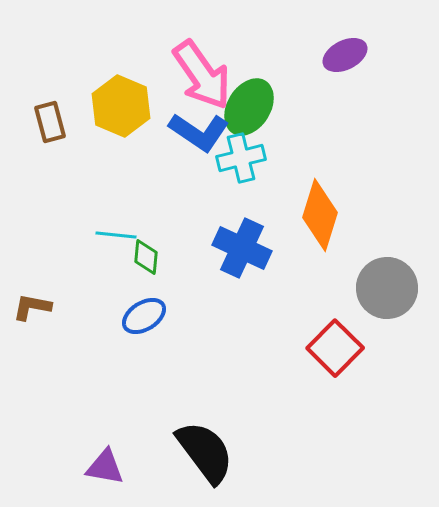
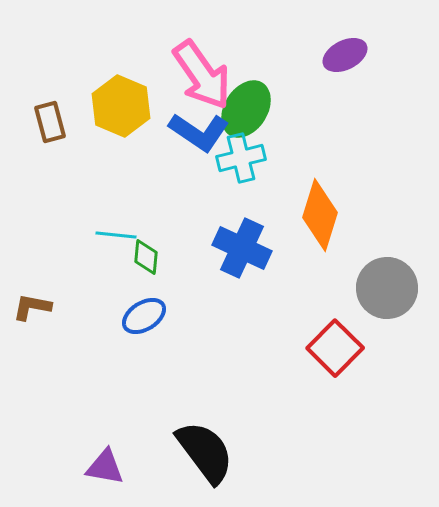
green ellipse: moved 3 px left, 2 px down
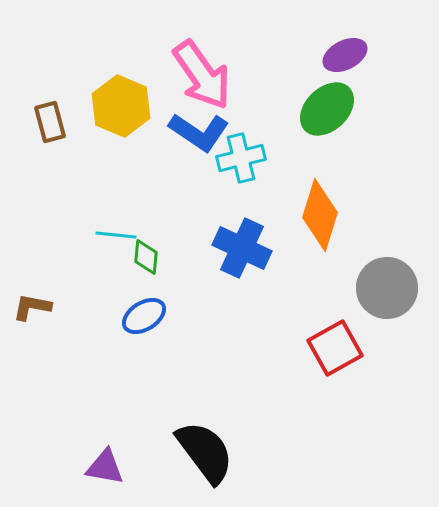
green ellipse: moved 81 px right; rotated 14 degrees clockwise
red square: rotated 16 degrees clockwise
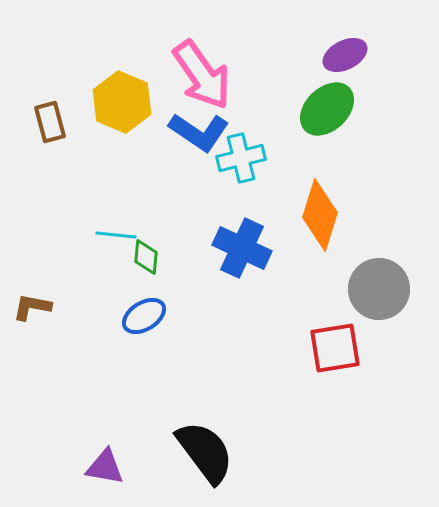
yellow hexagon: moved 1 px right, 4 px up
gray circle: moved 8 px left, 1 px down
red square: rotated 20 degrees clockwise
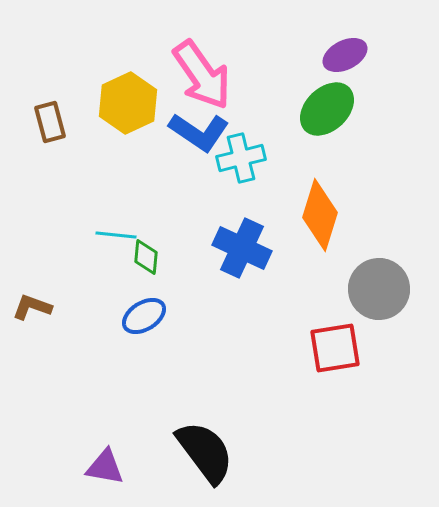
yellow hexagon: moved 6 px right, 1 px down; rotated 12 degrees clockwise
brown L-shape: rotated 9 degrees clockwise
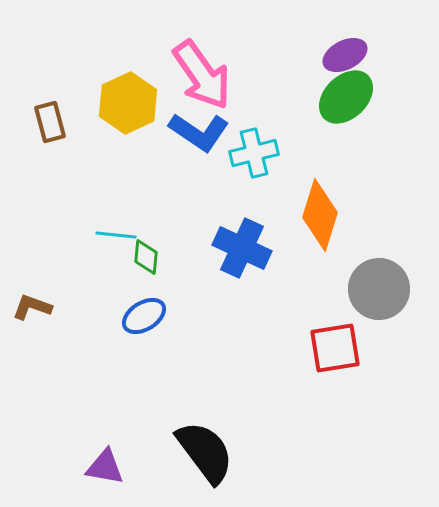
green ellipse: moved 19 px right, 12 px up
cyan cross: moved 13 px right, 5 px up
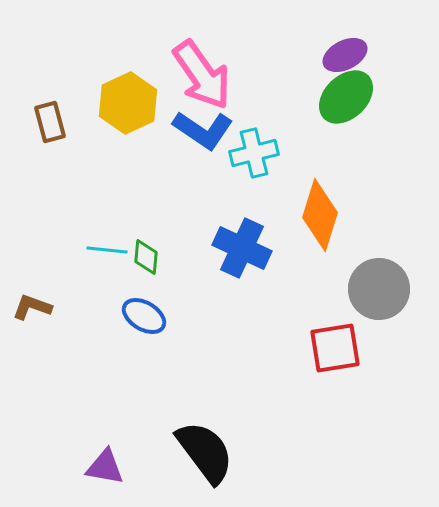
blue L-shape: moved 4 px right, 2 px up
cyan line: moved 9 px left, 15 px down
blue ellipse: rotated 63 degrees clockwise
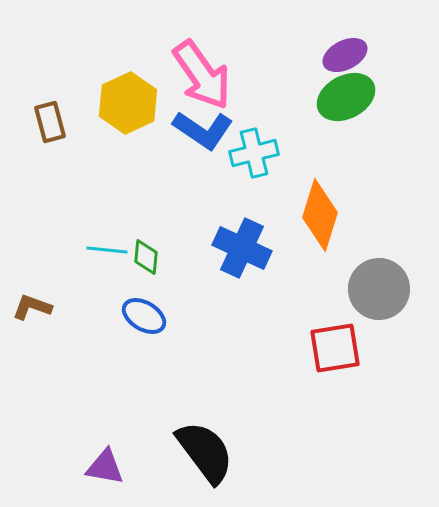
green ellipse: rotated 16 degrees clockwise
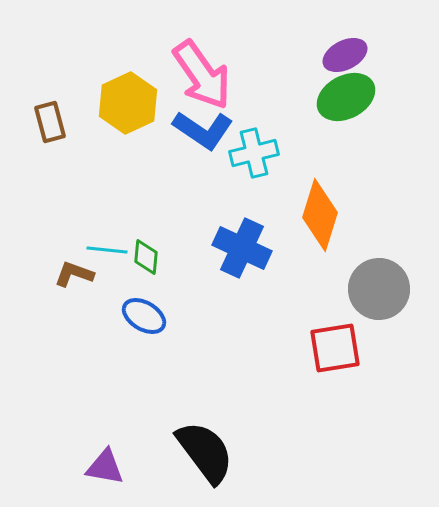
brown L-shape: moved 42 px right, 33 px up
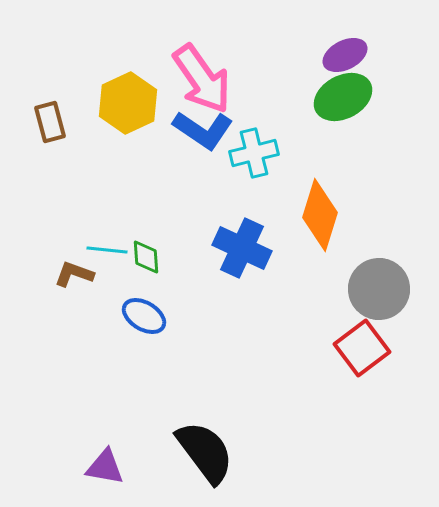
pink arrow: moved 4 px down
green ellipse: moved 3 px left
green diamond: rotated 9 degrees counterclockwise
red square: moved 27 px right; rotated 28 degrees counterclockwise
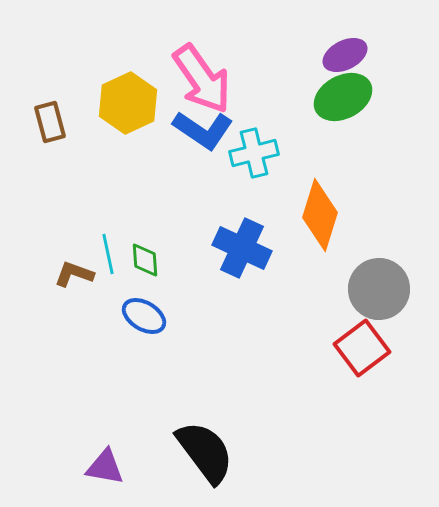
cyan line: moved 1 px right, 4 px down; rotated 72 degrees clockwise
green diamond: moved 1 px left, 3 px down
